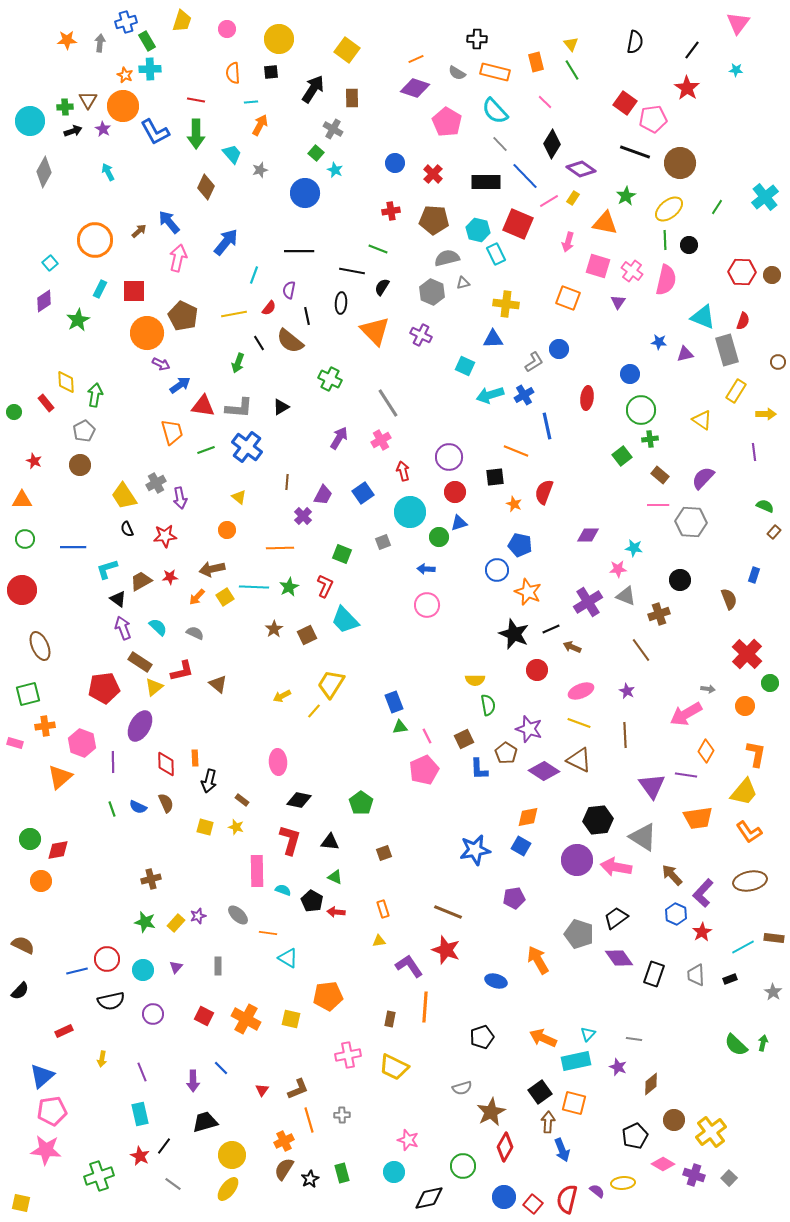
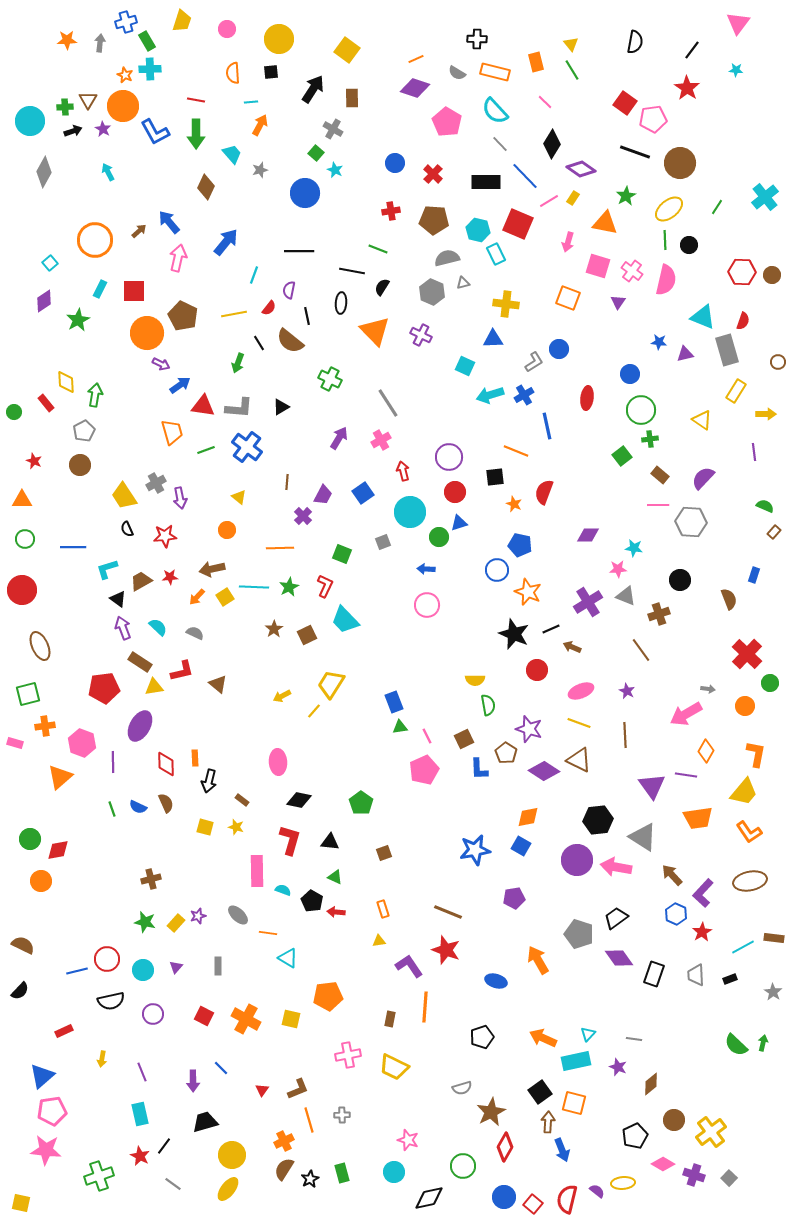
yellow triangle at (154, 687): rotated 30 degrees clockwise
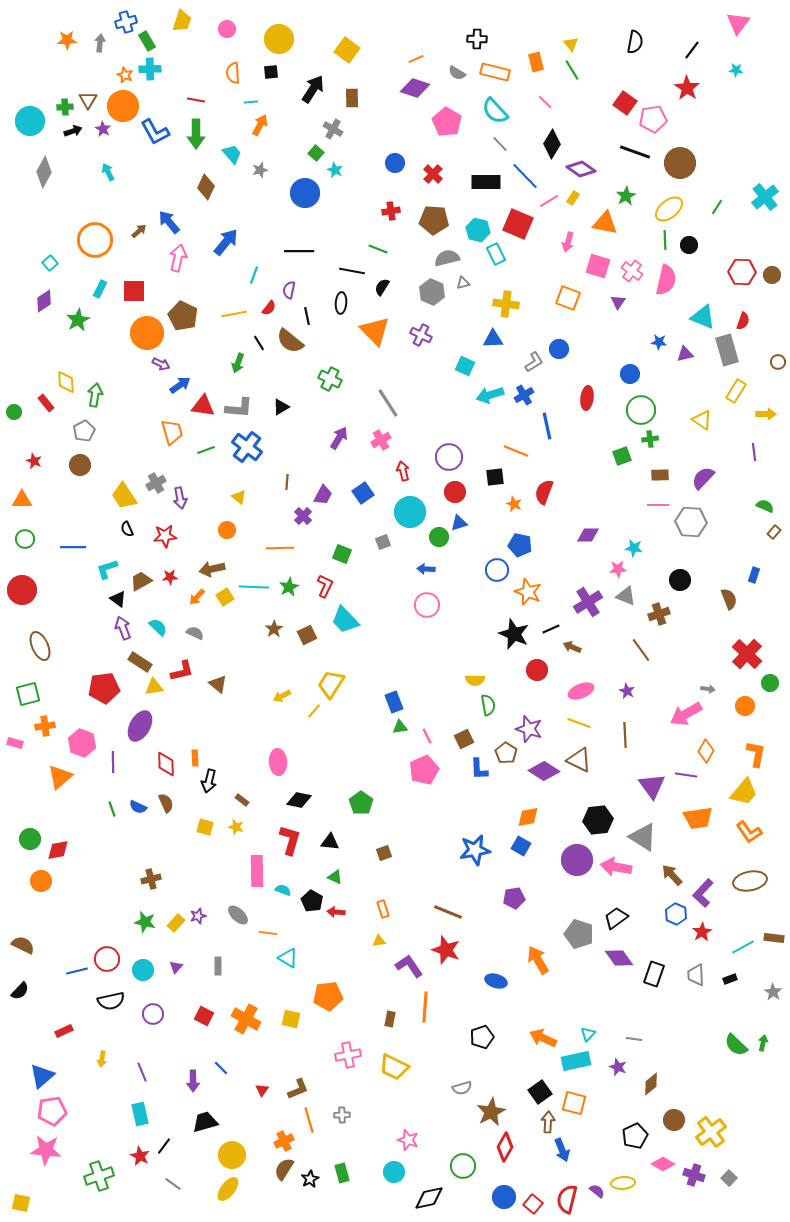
green square at (622, 456): rotated 18 degrees clockwise
brown rectangle at (660, 475): rotated 42 degrees counterclockwise
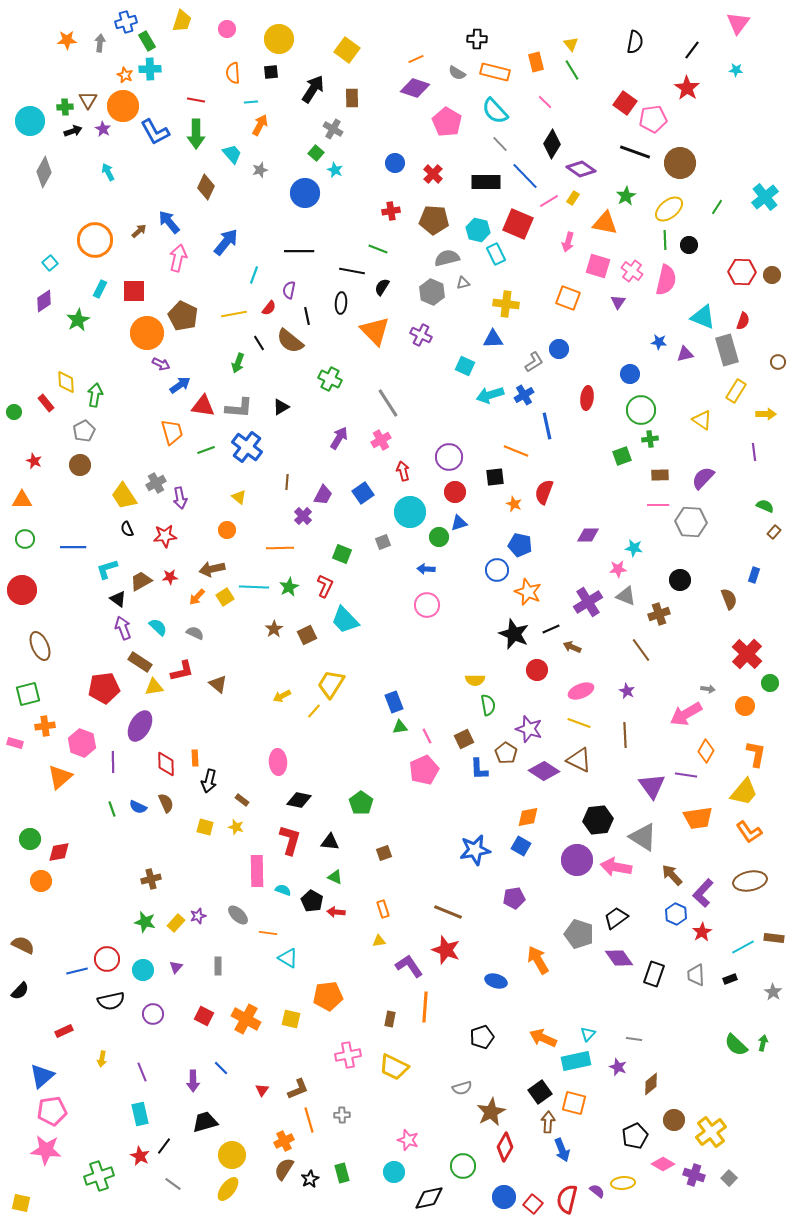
red diamond at (58, 850): moved 1 px right, 2 px down
